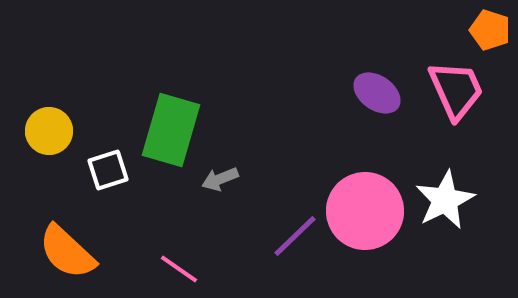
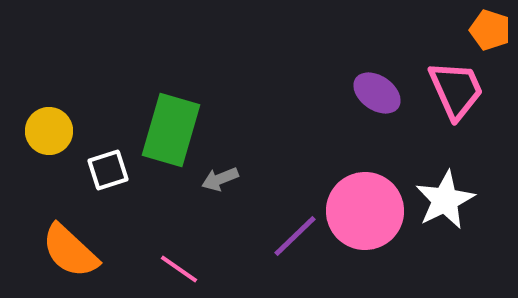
orange semicircle: moved 3 px right, 1 px up
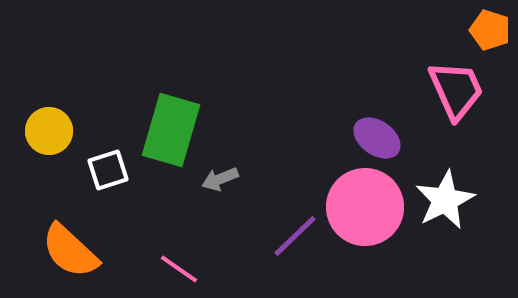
purple ellipse: moved 45 px down
pink circle: moved 4 px up
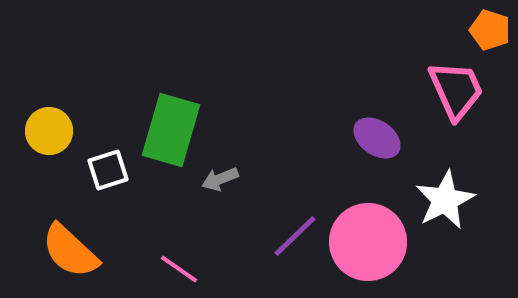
pink circle: moved 3 px right, 35 px down
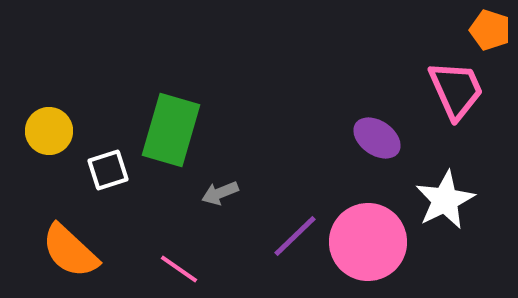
gray arrow: moved 14 px down
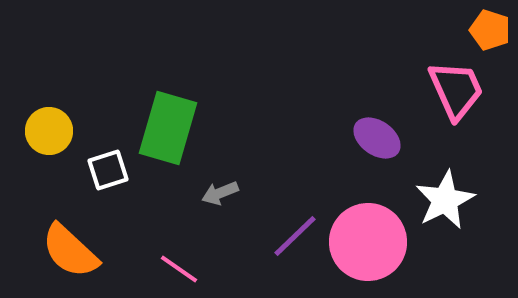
green rectangle: moved 3 px left, 2 px up
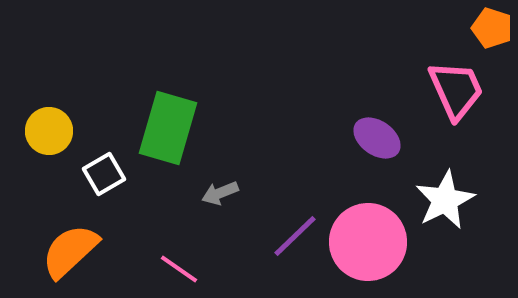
orange pentagon: moved 2 px right, 2 px up
white square: moved 4 px left, 4 px down; rotated 12 degrees counterclockwise
orange semicircle: rotated 94 degrees clockwise
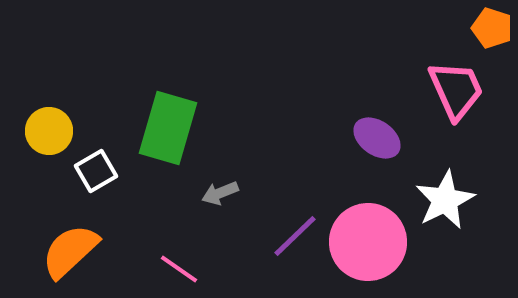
white square: moved 8 px left, 3 px up
